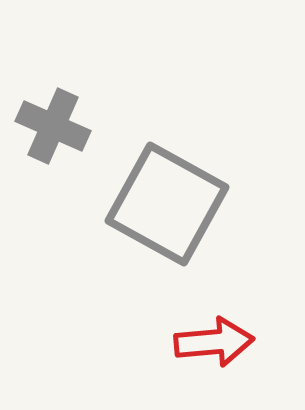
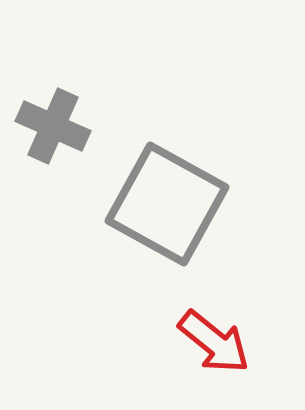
red arrow: rotated 44 degrees clockwise
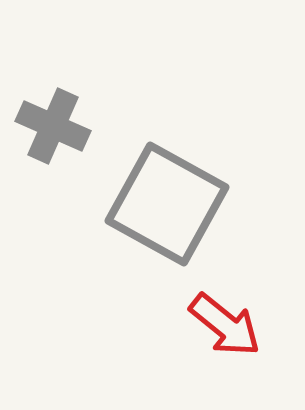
red arrow: moved 11 px right, 17 px up
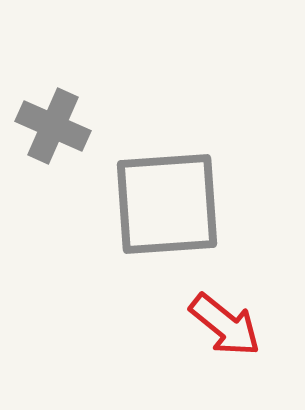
gray square: rotated 33 degrees counterclockwise
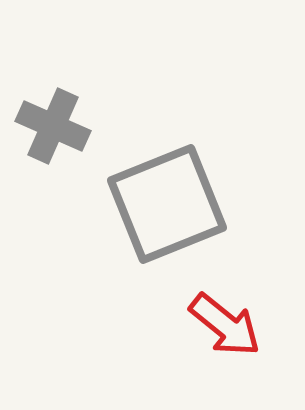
gray square: rotated 18 degrees counterclockwise
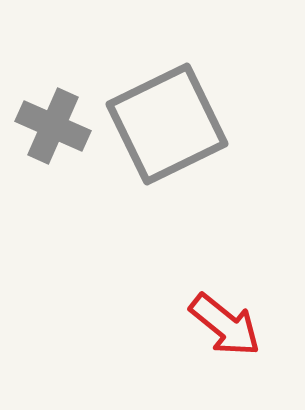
gray square: moved 80 px up; rotated 4 degrees counterclockwise
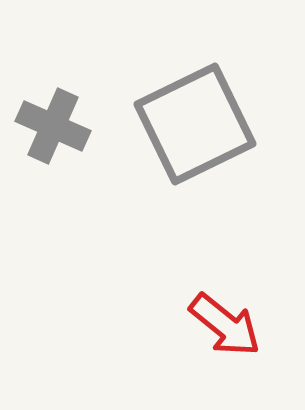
gray square: moved 28 px right
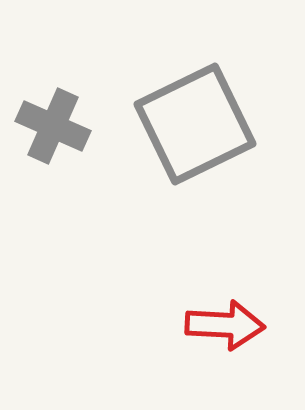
red arrow: rotated 36 degrees counterclockwise
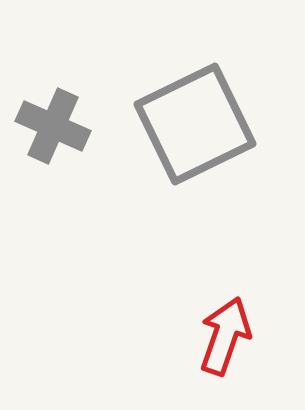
red arrow: moved 11 px down; rotated 74 degrees counterclockwise
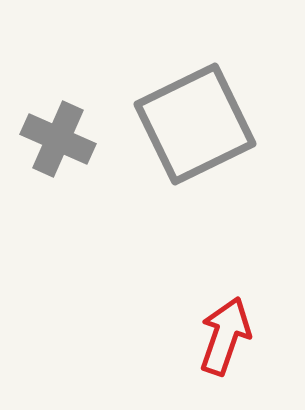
gray cross: moved 5 px right, 13 px down
